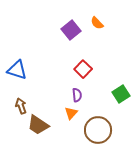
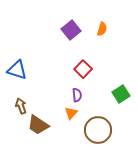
orange semicircle: moved 5 px right, 6 px down; rotated 120 degrees counterclockwise
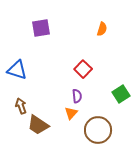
purple square: moved 30 px left, 2 px up; rotated 30 degrees clockwise
purple semicircle: moved 1 px down
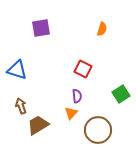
red square: rotated 18 degrees counterclockwise
brown trapezoid: rotated 115 degrees clockwise
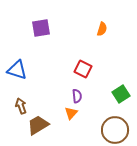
brown circle: moved 17 px right
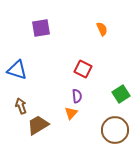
orange semicircle: rotated 40 degrees counterclockwise
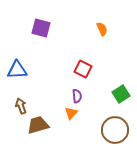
purple square: rotated 24 degrees clockwise
blue triangle: rotated 20 degrees counterclockwise
brown trapezoid: rotated 15 degrees clockwise
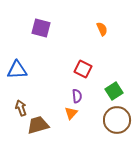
green square: moved 7 px left, 3 px up
brown arrow: moved 2 px down
brown circle: moved 2 px right, 10 px up
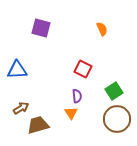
brown arrow: rotated 77 degrees clockwise
orange triangle: rotated 16 degrees counterclockwise
brown circle: moved 1 px up
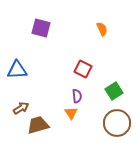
brown circle: moved 4 px down
